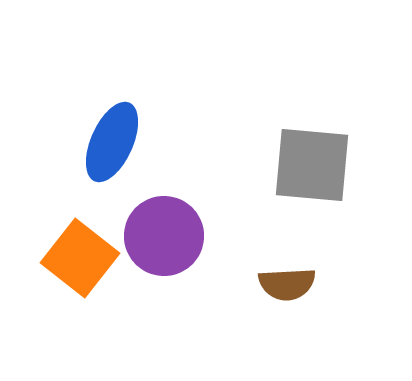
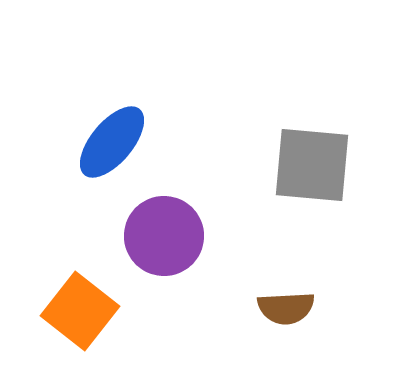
blue ellipse: rotated 16 degrees clockwise
orange square: moved 53 px down
brown semicircle: moved 1 px left, 24 px down
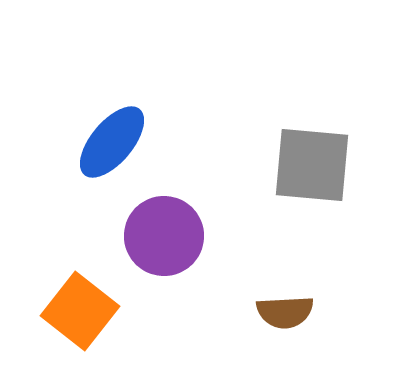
brown semicircle: moved 1 px left, 4 px down
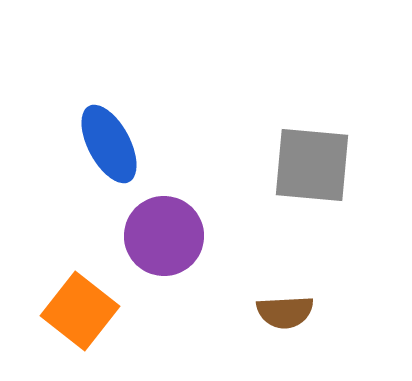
blue ellipse: moved 3 px left, 2 px down; rotated 68 degrees counterclockwise
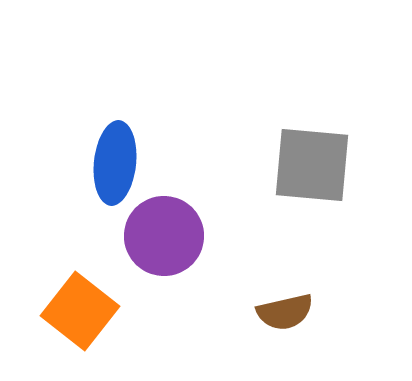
blue ellipse: moved 6 px right, 19 px down; rotated 34 degrees clockwise
brown semicircle: rotated 10 degrees counterclockwise
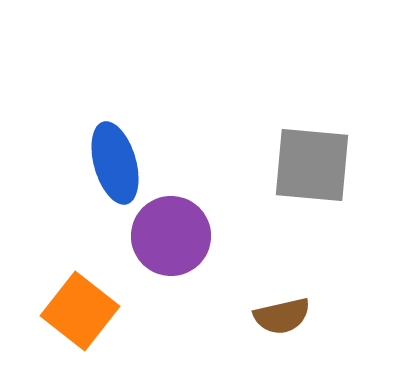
blue ellipse: rotated 22 degrees counterclockwise
purple circle: moved 7 px right
brown semicircle: moved 3 px left, 4 px down
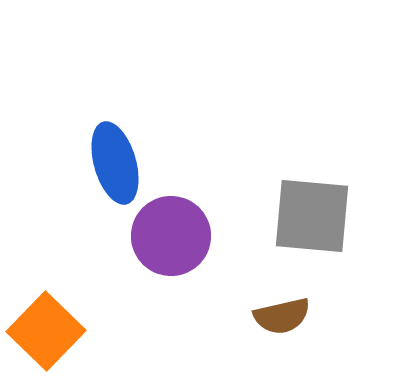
gray square: moved 51 px down
orange square: moved 34 px left, 20 px down; rotated 6 degrees clockwise
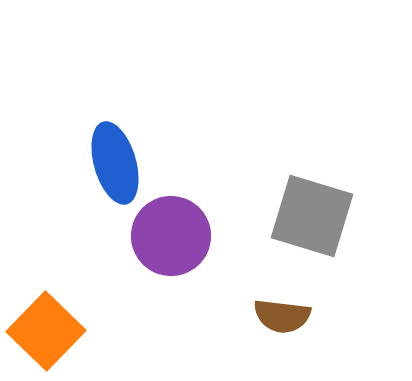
gray square: rotated 12 degrees clockwise
brown semicircle: rotated 20 degrees clockwise
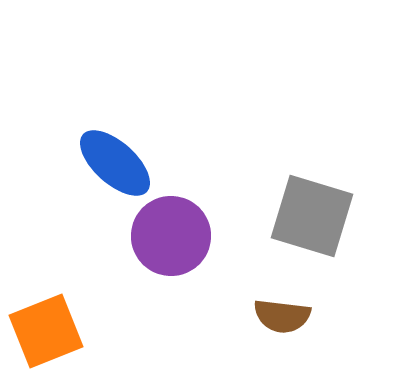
blue ellipse: rotated 32 degrees counterclockwise
orange square: rotated 24 degrees clockwise
